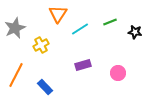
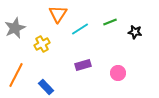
yellow cross: moved 1 px right, 1 px up
blue rectangle: moved 1 px right
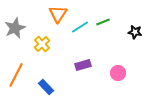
green line: moved 7 px left
cyan line: moved 2 px up
yellow cross: rotated 14 degrees counterclockwise
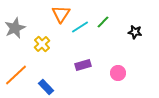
orange triangle: moved 3 px right
green line: rotated 24 degrees counterclockwise
orange line: rotated 20 degrees clockwise
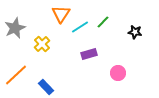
purple rectangle: moved 6 px right, 11 px up
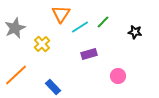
pink circle: moved 3 px down
blue rectangle: moved 7 px right
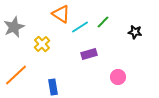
orange triangle: rotated 30 degrees counterclockwise
gray star: moved 1 px left, 1 px up
pink circle: moved 1 px down
blue rectangle: rotated 35 degrees clockwise
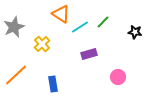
blue rectangle: moved 3 px up
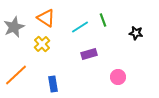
orange triangle: moved 15 px left, 4 px down
green line: moved 2 px up; rotated 64 degrees counterclockwise
black star: moved 1 px right, 1 px down
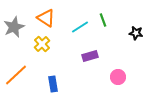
purple rectangle: moved 1 px right, 2 px down
